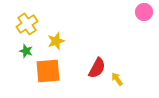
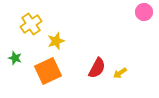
yellow cross: moved 4 px right
green star: moved 11 px left, 7 px down
orange square: rotated 20 degrees counterclockwise
yellow arrow: moved 3 px right, 6 px up; rotated 88 degrees counterclockwise
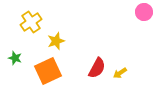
yellow cross: moved 2 px up
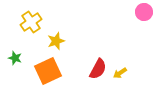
red semicircle: moved 1 px right, 1 px down
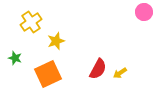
orange square: moved 3 px down
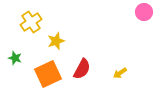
red semicircle: moved 16 px left
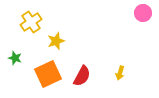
pink circle: moved 1 px left, 1 px down
red semicircle: moved 7 px down
yellow arrow: rotated 40 degrees counterclockwise
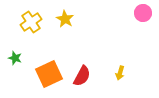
yellow star: moved 9 px right, 22 px up; rotated 24 degrees counterclockwise
orange square: moved 1 px right
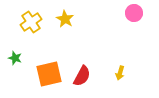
pink circle: moved 9 px left
orange square: rotated 12 degrees clockwise
